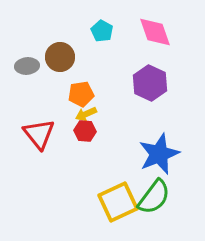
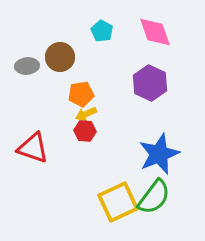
red triangle: moved 6 px left, 14 px down; rotated 32 degrees counterclockwise
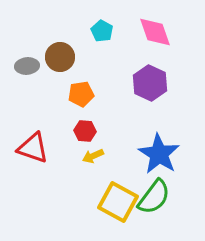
yellow arrow: moved 7 px right, 42 px down
blue star: rotated 18 degrees counterclockwise
yellow square: rotated 36 degrees counterclockwise
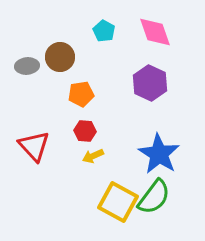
cyan pentagon: moved 2 px right
red triangle: moved 1 px right, 2 px up; rotated 28 degrees clockwise
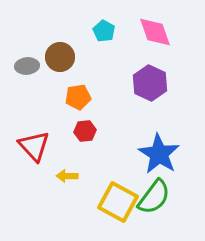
orange pentagon: moved 3 px left, 3 px down
red hexagon: rotated 10 degrees counterclockwise
yellow arrow: moved 26 px left, 20 px down; rotated 25 degrees clockwise
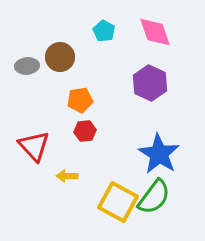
orange pentagon: moved 2 px right, 3 px down
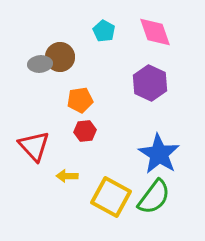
gray ellipse: moved 13 px right, 2 px up
yellow square: moved 7 px left, 5 px up
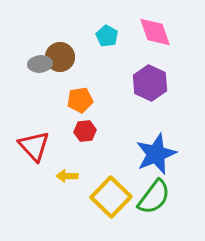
cyan pentagon: moved 3 px right, 5 px down
blue star: moved 3 px left; rotated 18 degrees clockwise
yellow square: rotated 15 degrees clockwise
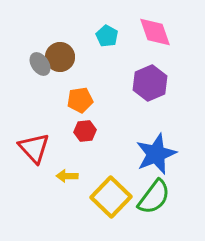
gray ellipse: rotated 60 degrees clockwise
purple hexagon: rotated 12 degrees clockwise
red triangle: moved 2 px down
